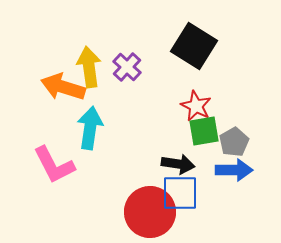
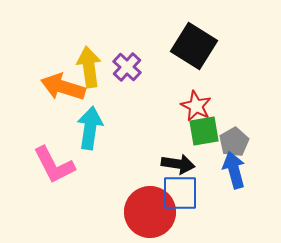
blue arrow: rotated 105 degrees counterclockwise
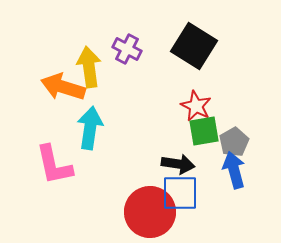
purple cross: moved 18 px up; rotated 16 degrees counterclockwise
pink L-shape: rotated 15 degrees clockwise
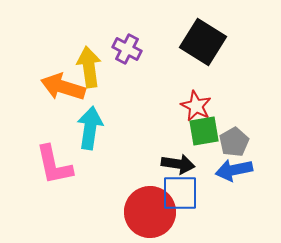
black square: moved 9 px right, 4 px up
blue arrow: rotated 87 degrees counterclockwise
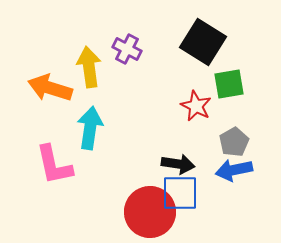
orange arrow: moved 13 px left, 1 px down
green square: moved 25 px right, 47 px up
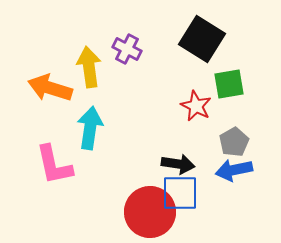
black square: moved 1 px left, 3 px up
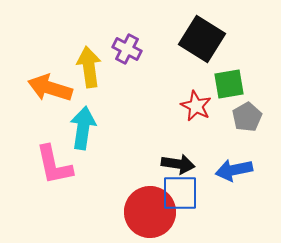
cyan arrow: moved 7 px left
gray pentagon: moved 13 px right, 25 px up
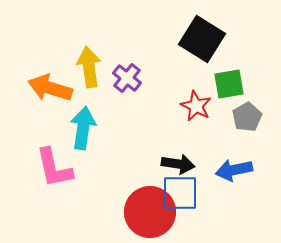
purple cross: moved 29 px down; rotated 12 degrees clockwise
pink L-shape: moved 3 px down
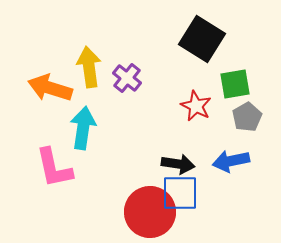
green square: moved 6 px right
blue arrow: moved 3 px left, 9 px up
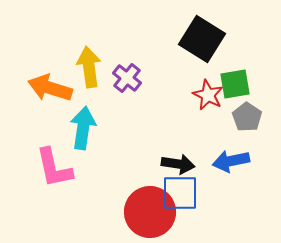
red star: moved 12 px right, 11 px up
gray pentagon: rotated 8 degrees counterclockwise
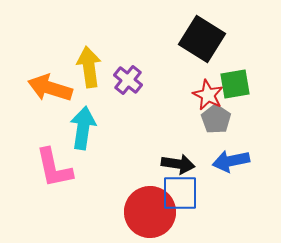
purple cross: moved 1 px right, 2 px down
gray pentagon: moved 31 px left, 2 px down
